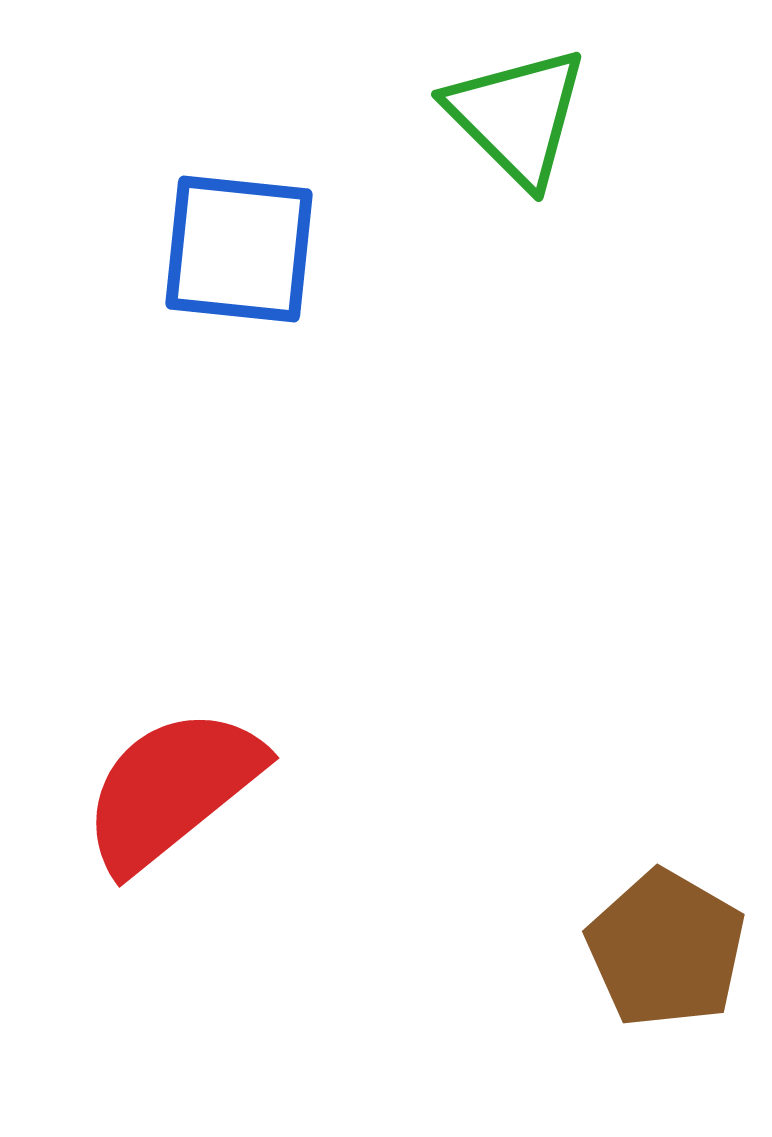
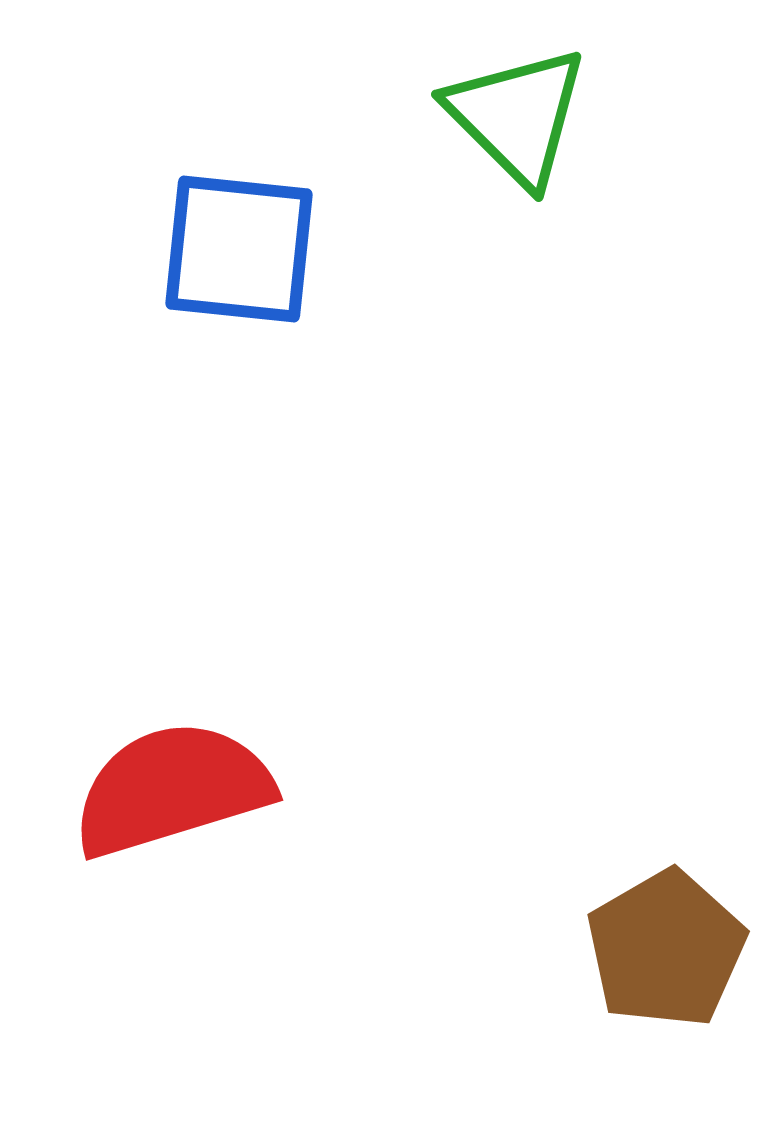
red semicircle: rotated 22 degrees clockwise
brown pentagon: rotated 12 degrees clockwise
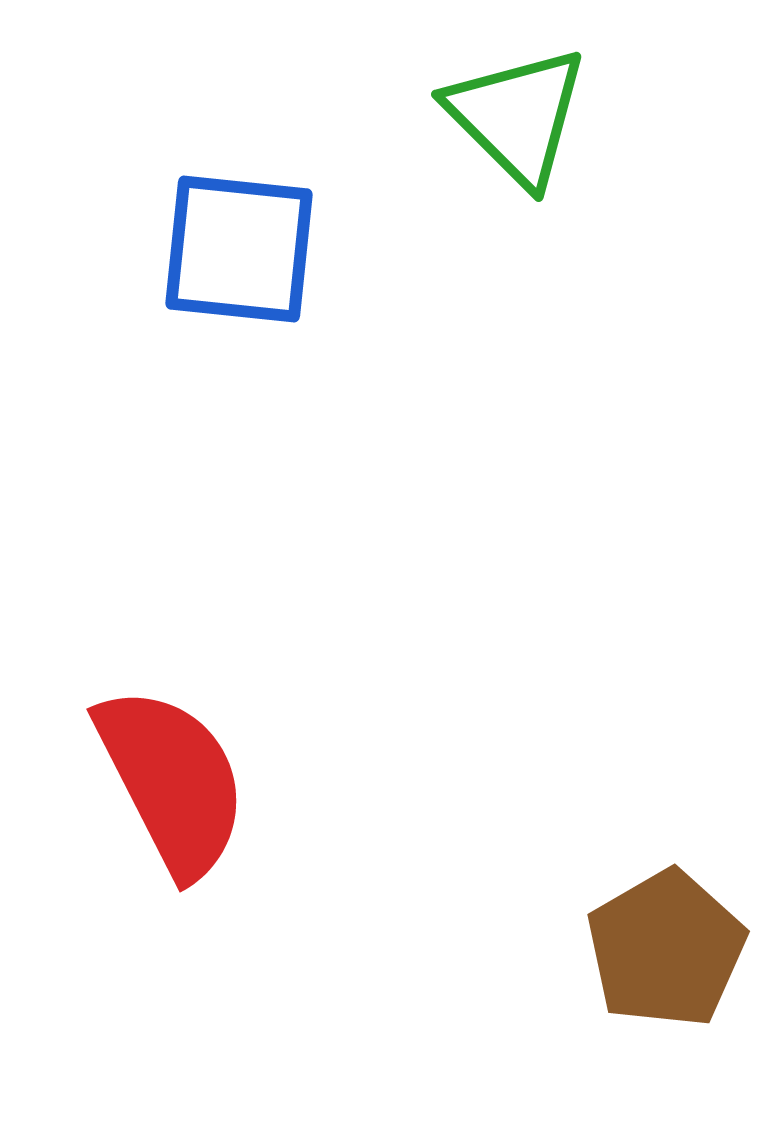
red semicircle: moved 8 px up; rotated 80 degrees clockwise
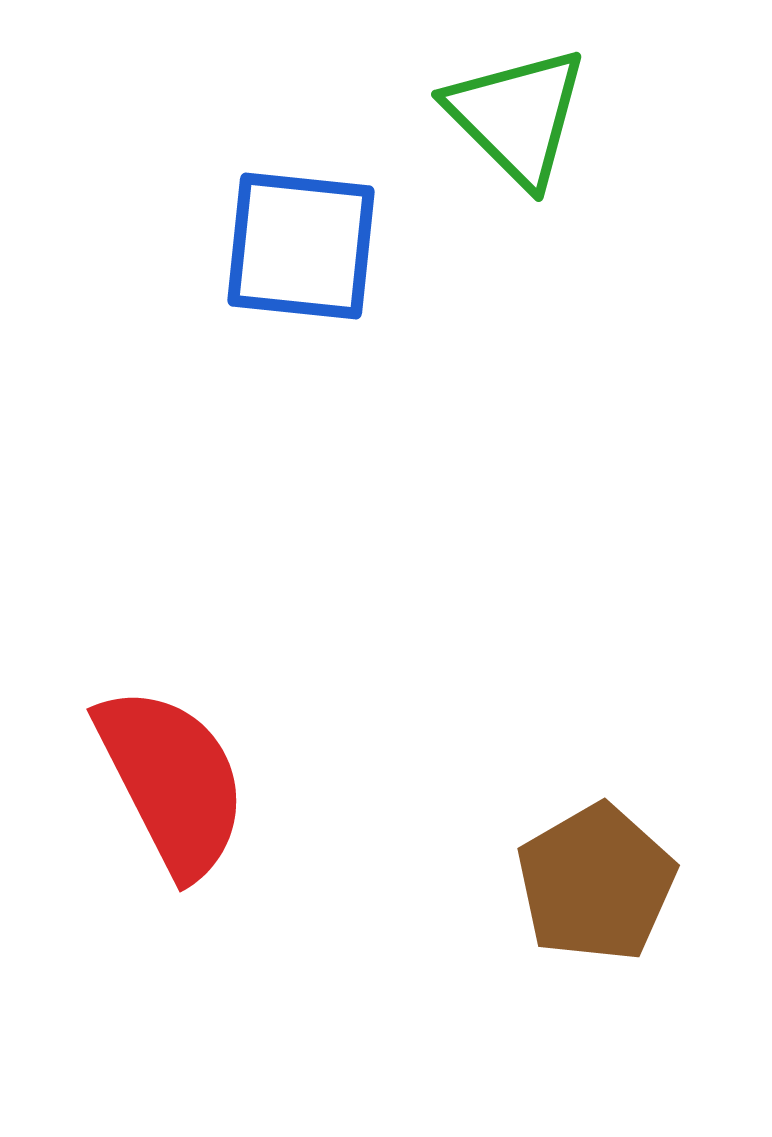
blue square: moved 62 px right, 3 px up
brown pentagon: moved 70 px left, 66 px up
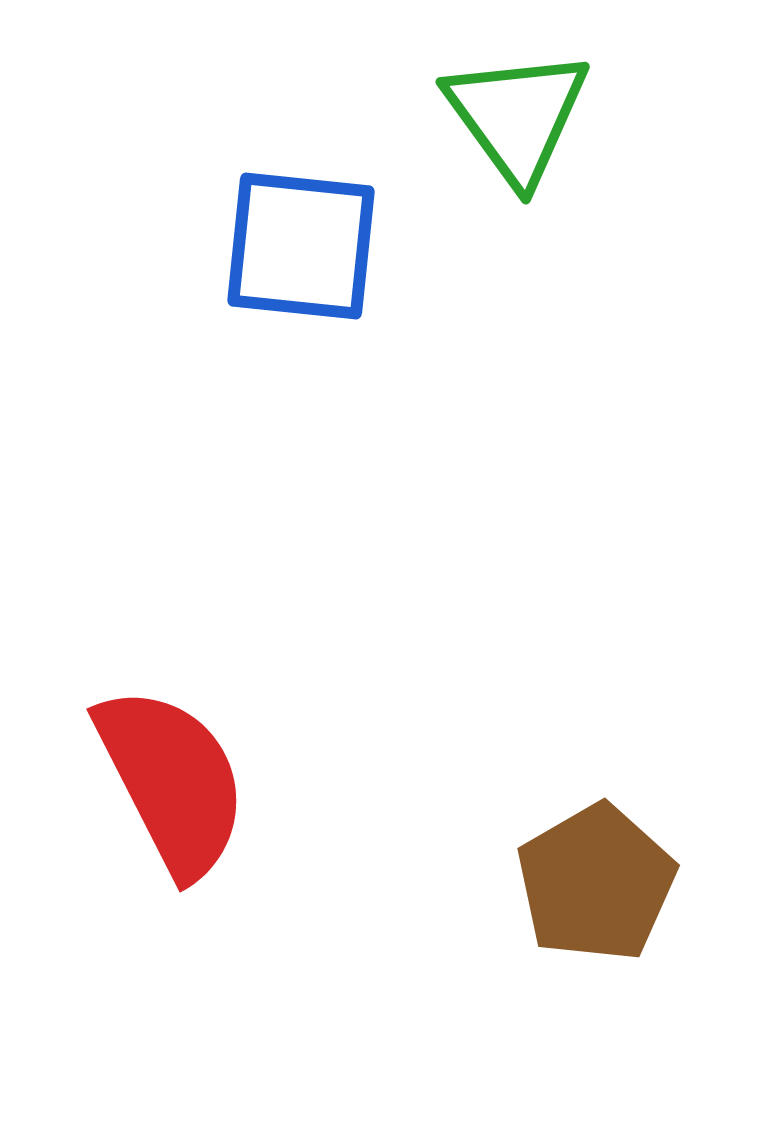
green triangle: rotated 9 degrees clockwise
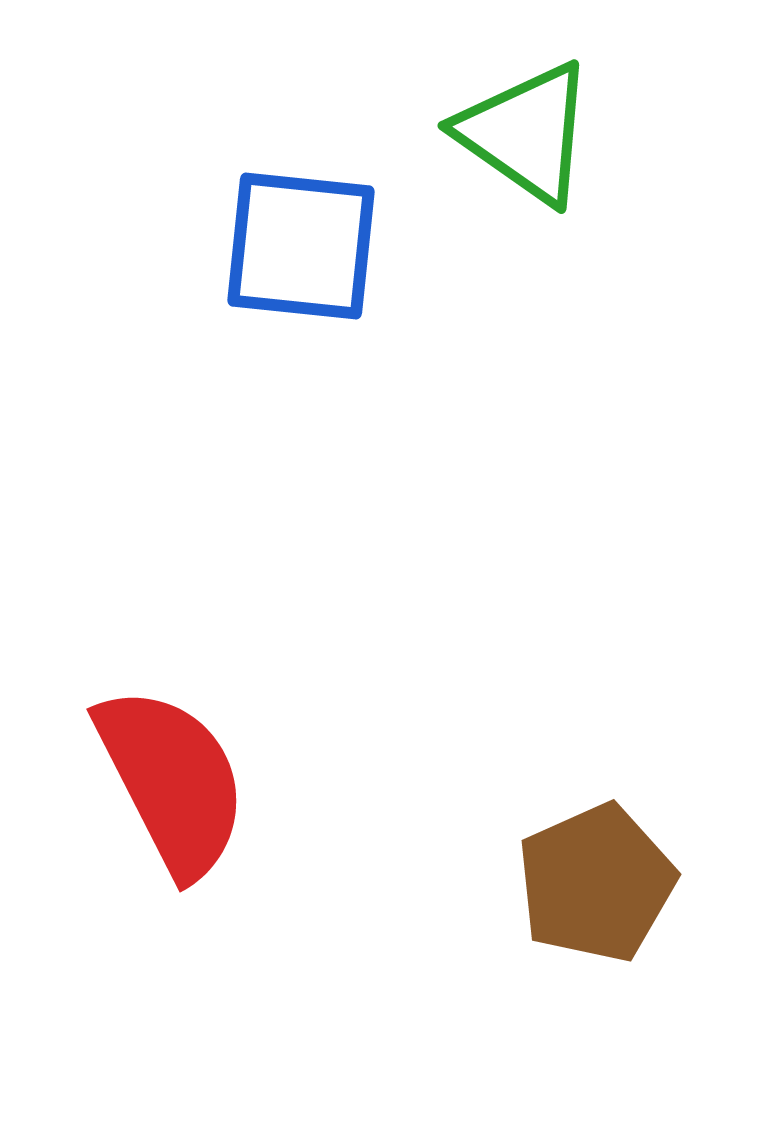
green triangle: moved 9 px right, 17 px down; rotated 19 degrees counterclockwise
brown pentagon: rotated 6 degrees clockwise
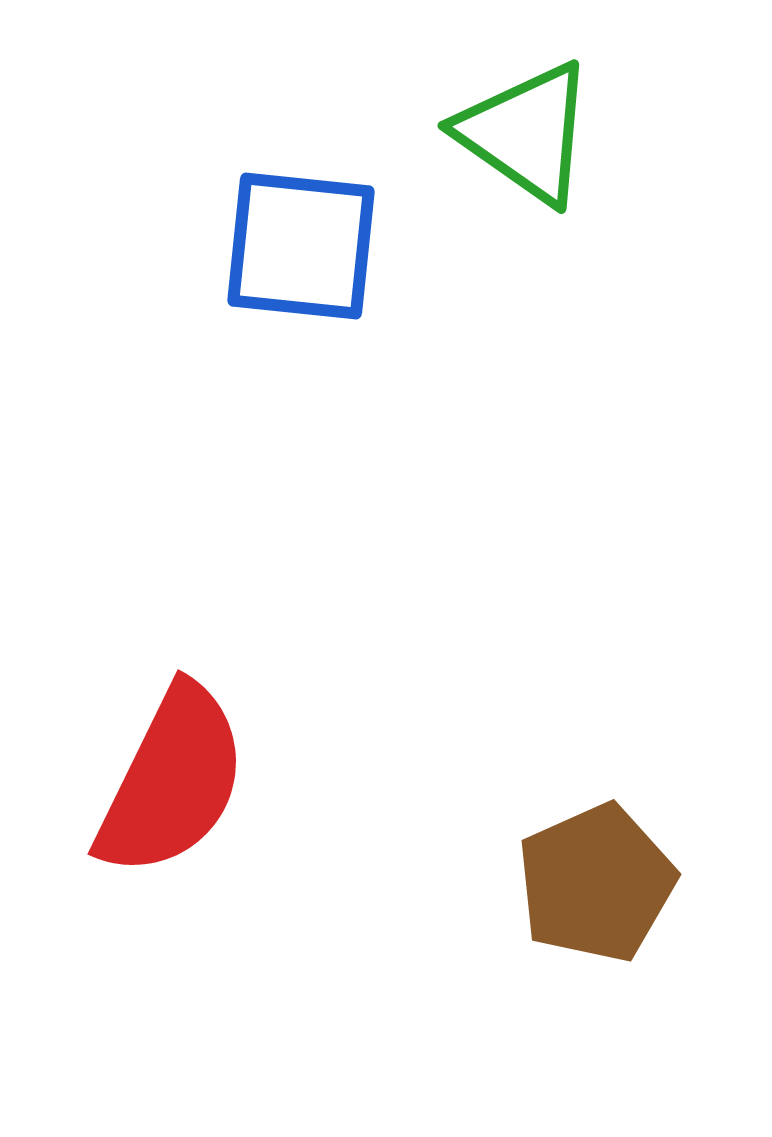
red semicircle: rotated 53 degrees clockwise
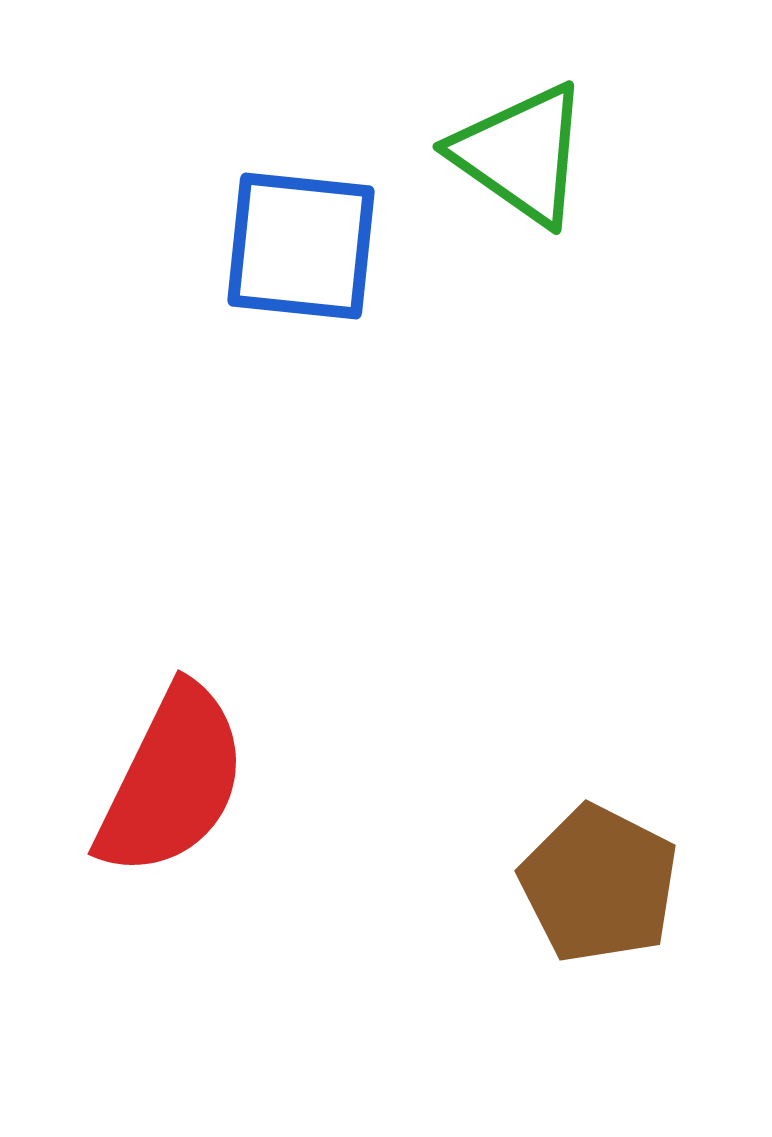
green triangle: moved 5 px left, 21 px down
brown pentagon: moved 3 px right, 1 px down; rotated 21 degrees counterclockwise
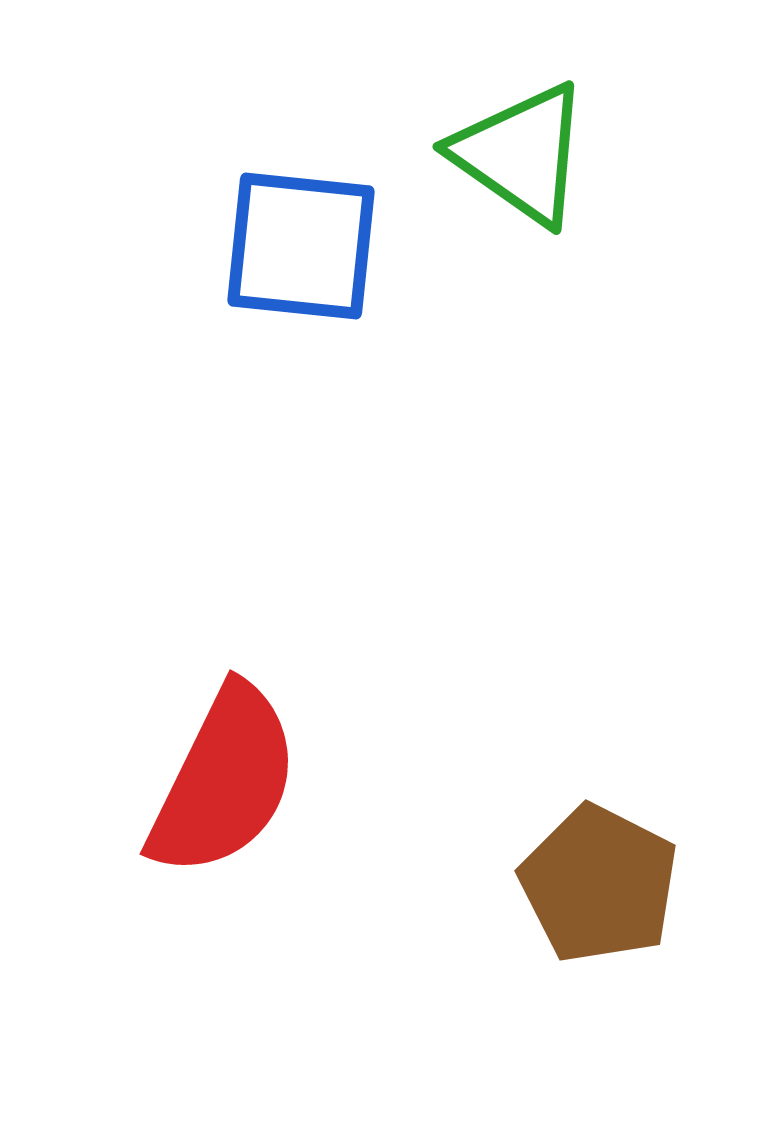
red semicircle: moved 52 px right
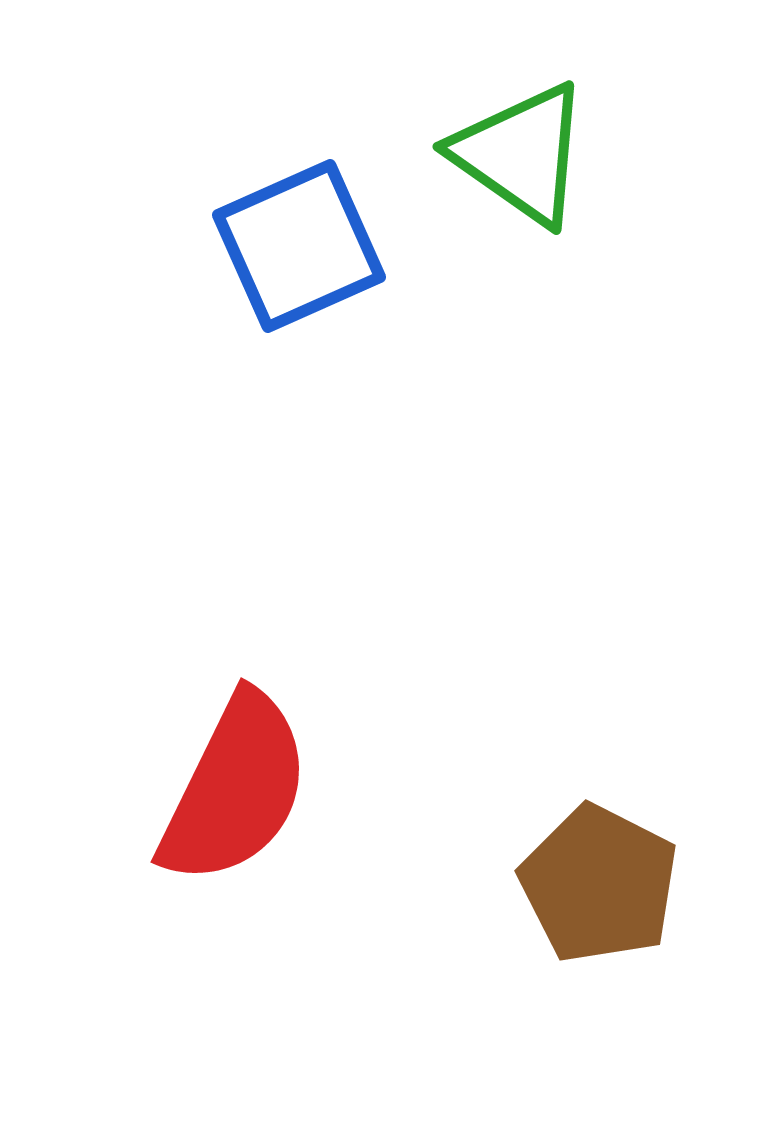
blue square: moved 2 px left; rotated 30 degrees counterclockwise
red semicircle: moved 11 px right, 8 px down
